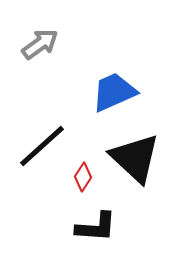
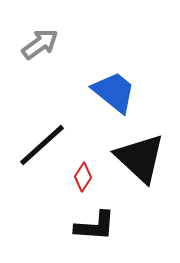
blue trapezoid: rotated 63 degrees clockwise
black line: moved 1 px up
black triangle: moved 5 px right
black L-shape: moved 1 px left, 1 px up
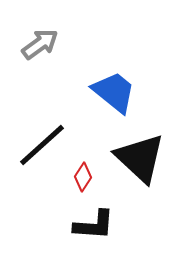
black L-shape: moved 1 px left, 1 px up
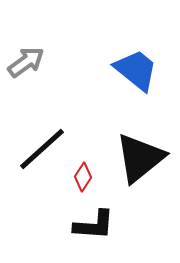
gray arrow: moved 14 px left, 18 px down
blue trapezoid: moved 22 px right, 22 px up
black line: moved 4 px down
black triangle: rotated 38 degrees clockwise
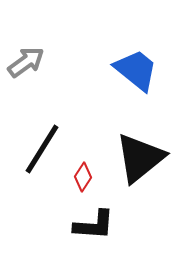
black line: rotated 16 degrees counterclockwise
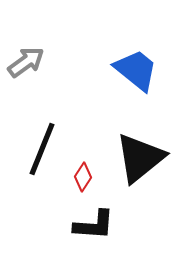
black line: rotated 10 degrees counterclockwise
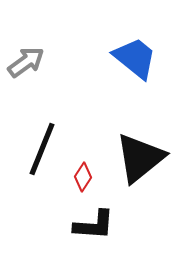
blue trapezoid: moved 1 px left, 12 px up
